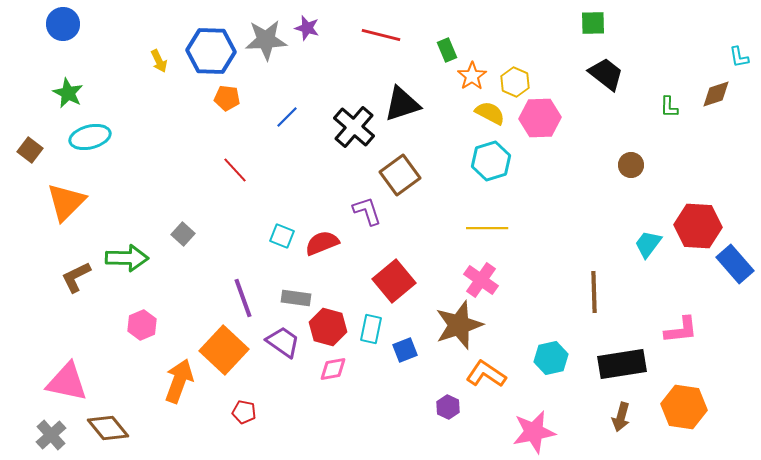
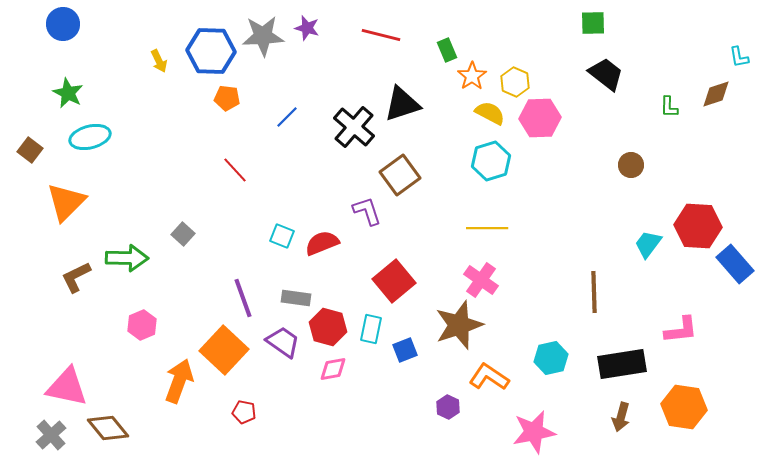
gray star at (266, 40): moved 3 px left, 4 px up
orange L-shape at (486, 374): moved 3 px right, 3 px down
pink triangle at (67, 382): moved 5 px down
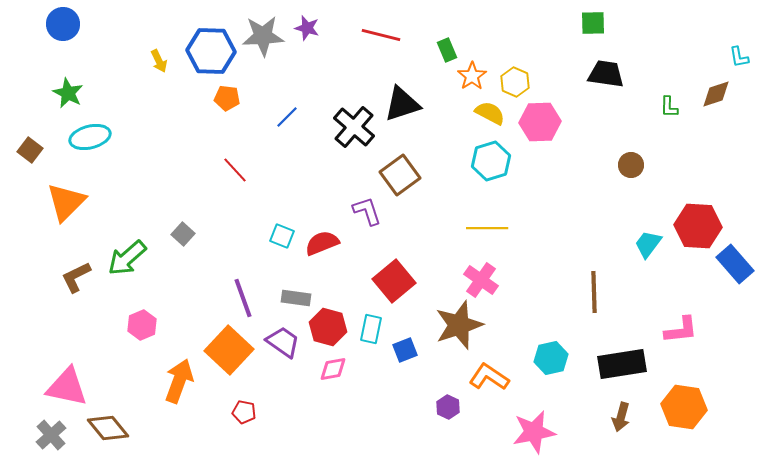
black trapezoid at (606, 74): rotated 30 degrees counterclockwise
pink hexagon at (540, 118): moved 4 px down
green arrow at (127, 258): rotated 138 degrees clockwise
orange square at (224, 350): moved 5 px right
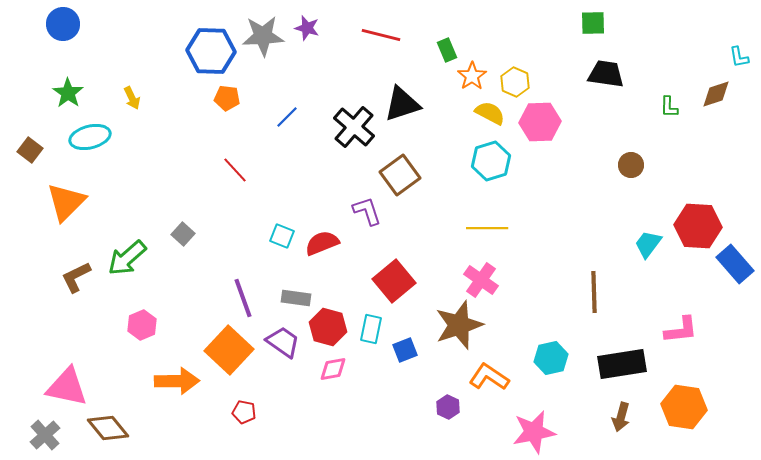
yellow arrow at (159, 61): moved 27 px left, 37 px down
green star at (68, 93): rotated 8 degrees clockwise
orange arrow at (179, 381): moved 2 px left; rotated 69 degrees clockwise
gray cross at (51, 435): moved 6 px left
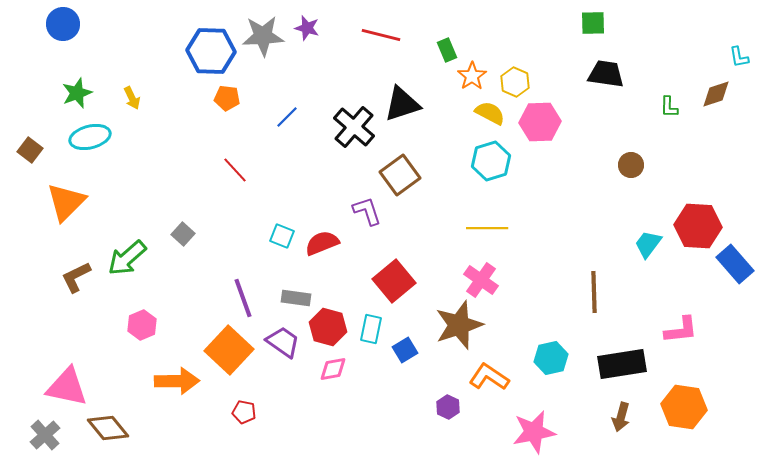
green star at (68, 93): moved 9 px right; rotated 16 degrees clockwise
blue square at (405, 350): rotated 10 degrees counterclockwise
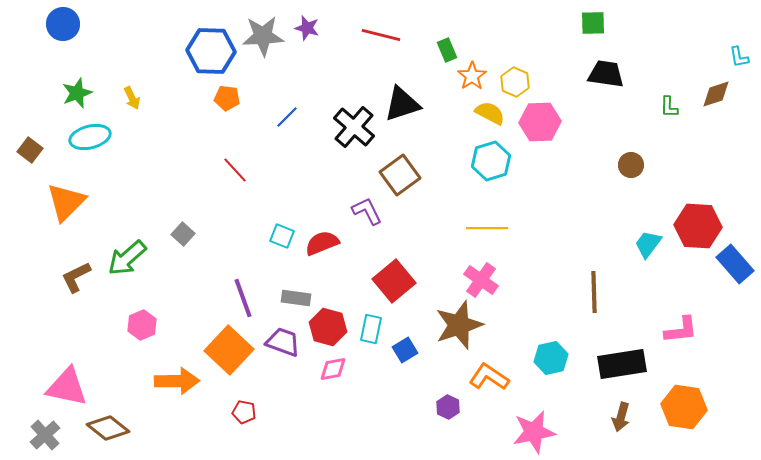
purple L-shape at (367, 211): rotated 8 degrees counterclockwise
purple trapezoid at (283, 342): rotated 15 degrees counterclockwise
brown diamond at (108, 428): rotated 12 degrees counterclockwise
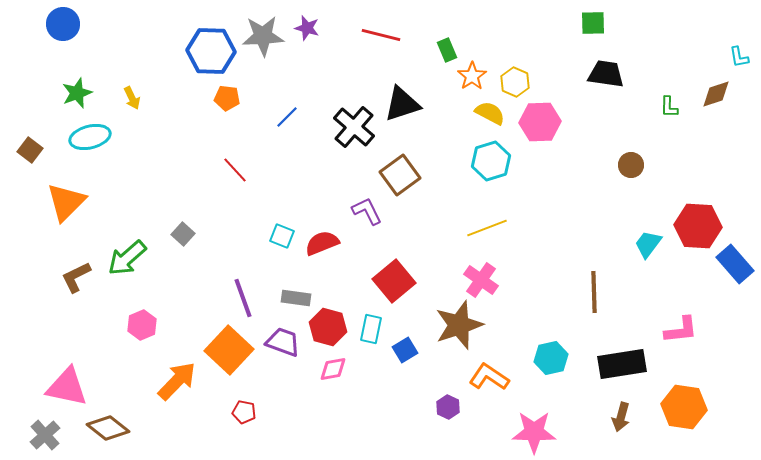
yellow line at (487, 228): rotated 21 degrees counterclockwise
orange arrow at (177, 381): rotated 45 degrees counterclockwise
pink star at (534, 432): rotated 12 degrees clockwise
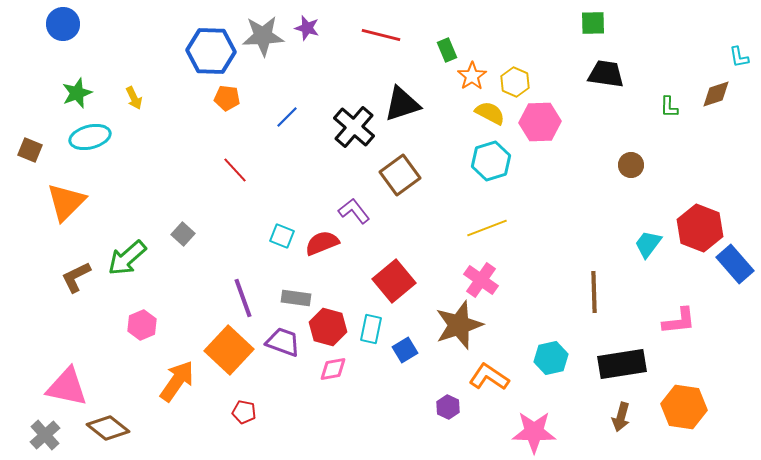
yellow arrow at (132, 98): moved 2 px right
brown square at (30, 150): rotated 15 degrees counterclockwise
purple L-shape at (367, 211): moved 13 px left; rotated 12 degrees counterclockwise
red hexagon at (698, 226): moved 2 px right, 2 px down; rotated 18 degrees clockwise
pink L-shape at (681, 330): moved 2 px left, 9 px up
orange arrow at (177, 381): rotated 9 degrees counterclockwise
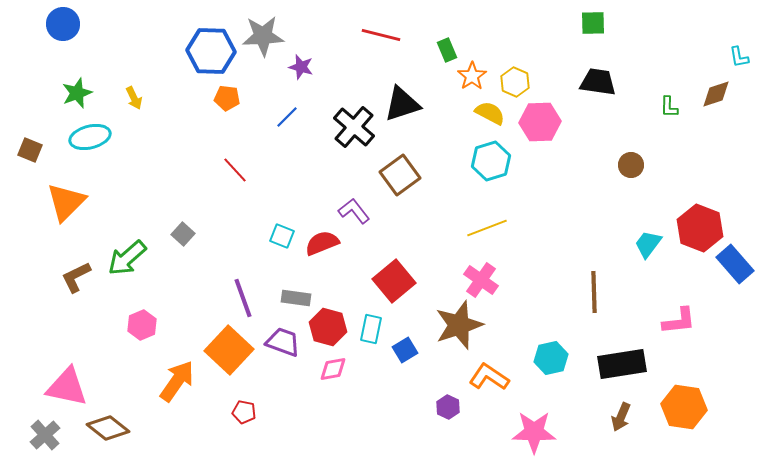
purple star at (307, 28): moved 6 px left, 39 px down
black trapezoid at (606, 74): moved 8 px left, 8 px down
brown arrow at (621, 417): rotated 8 degrees clockwise
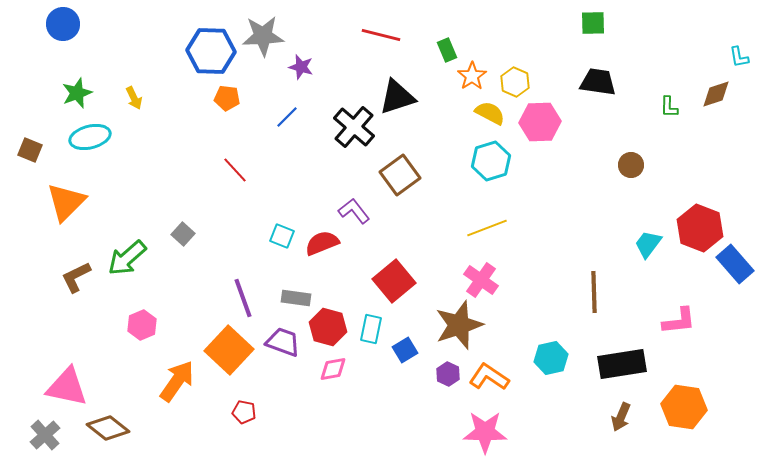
black triangle at (402, 104): moved 5 px left, 7 px up
purple hexagon at (448, 407): moved 33 px up
pink star at (534, 432): moved 49 px left
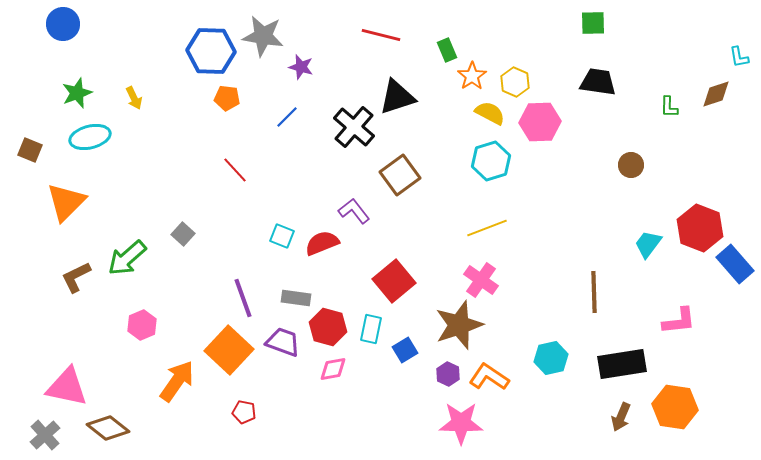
gray star at (263, 36): rotated 12 degrees clockwise
orange hexagon at (684, 407): moved 9 px left
pink star at (485, 432): moved 24 px left, 9 px up
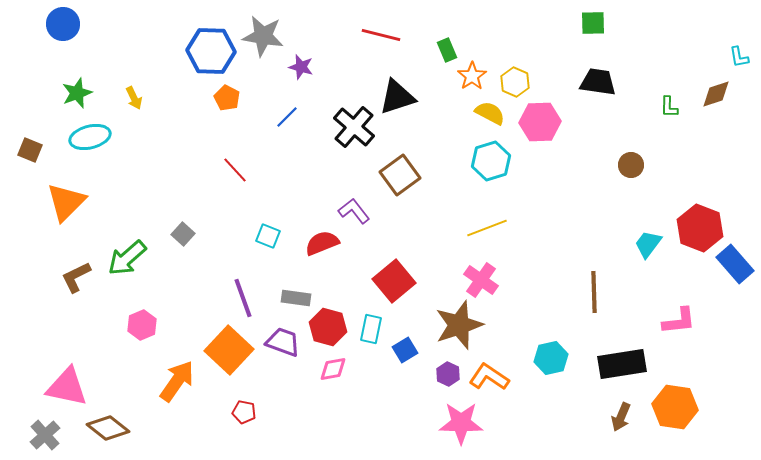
orange pentagon at (227, 98): rotated 20 degrees clockwise
cyan square at (282, 236): moved 14 px left
